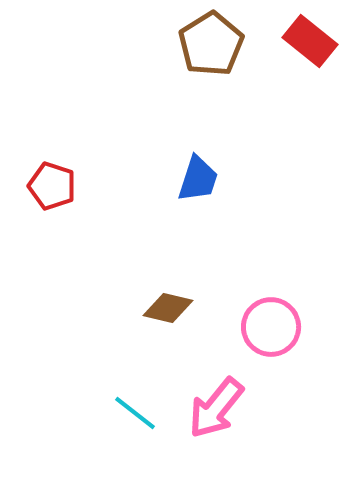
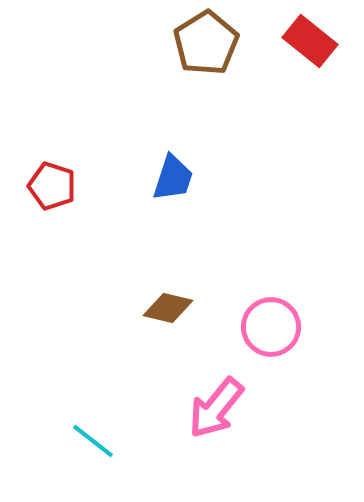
brown pentagon: moved 5 px left, 1 px up
blue trapezoid: moved 25 px left, 1 px up
cyan line: moved 42 px left, 28 px down
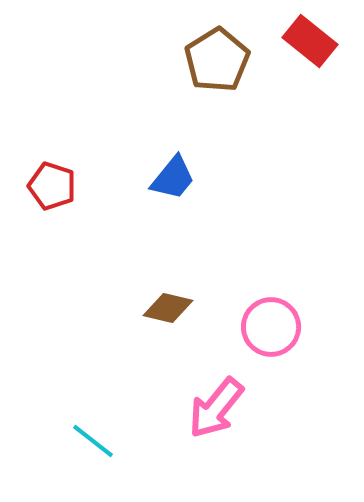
brown pentagon: moved 11 px right, 17 px down
blue trapezoid: rotated 21 degrees clockwise
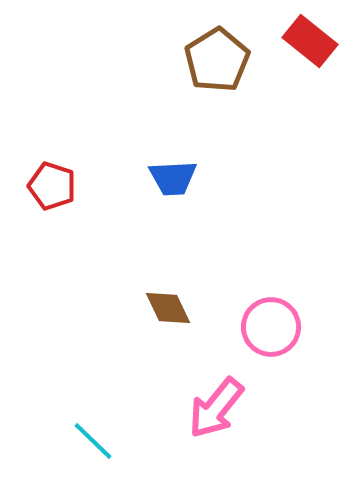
blue trapezoid: rotated 48 degrees clockwise
brown diamond: rotated 51 degrees clockwise
cyan line: rotated 6 degrees clockwise
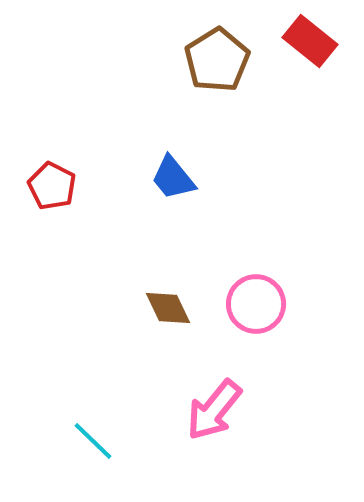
blue trapezoid: rotated 54 degrees clockwise
red pentagon: rotated 9 degrees clockwise
pink circle: moved 15 px left, 23 px up
pink arrow: moved 2 px left, 2 px down
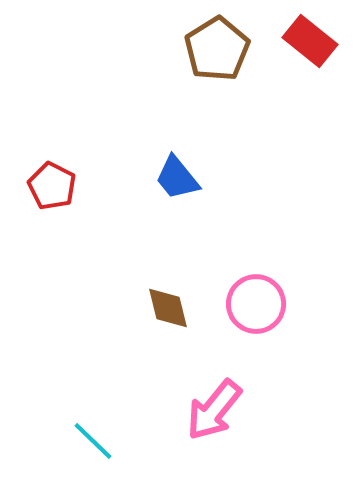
brown pentagon: moved 11 px up
blue trapezoid: moved 4 px right
brown diamond: rotated 12 degrees clockwise
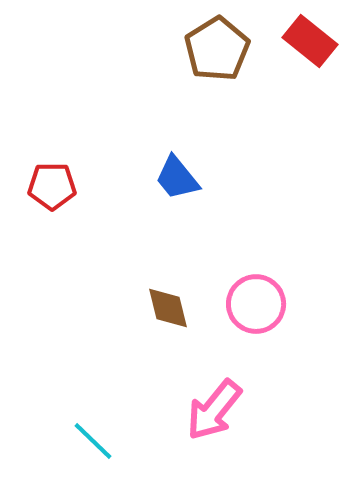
red pentagon: rotated 27 degrees counterclockwise
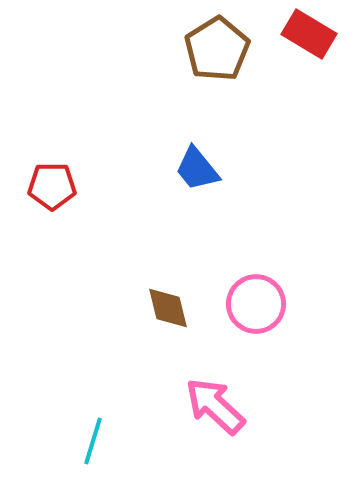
red rectangle: moved 1 px left, 7 px up; rotated 8 degrees counterclockwise
blue trapezoid: moved 20 px right, 9 px up
pink arrow: moved 1 px right, 4 px up; rotated 94 degrees clockwise
cyan line: rotated 63 degrees clockwise
